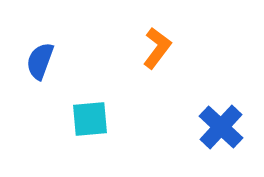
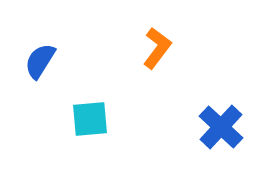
blue semicircle: rotated 12 degrees clockwise
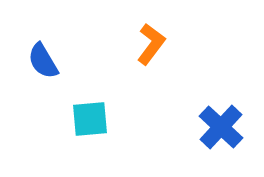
orange L-shape: moved 6 px left, 4 px up
blue semicircle: moved 3 px right; rotated 63 degrees counterclockwise
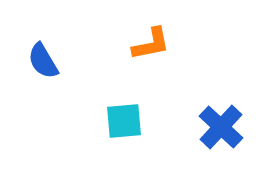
orange L-shape: rotated 42 degrees clockwise
cyan square: moved 34 px right, 2 px down
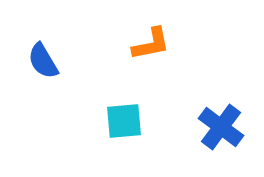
blue cross: rotated 6 degrees counterclockwise
